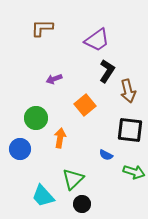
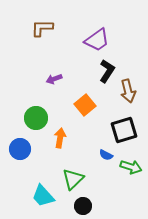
black square: moved 6 px left; rotated 24 degrees counterclockwise
green arrow: moved 3 px left, 5 px up
black circle: moved 1 px right, 2 px down
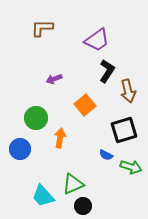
green triangle: moved 5 px down; rotated 20 degrees clockwise
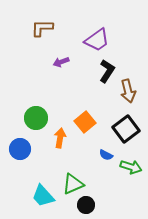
purple arrow: moved 7 px right, 17 px up
orange square: moved 17 px down
black square: moved 2 px right, 1 px up; rotated 20 degrees counterclockwise
black circle: moved 3 px right, 1 px up
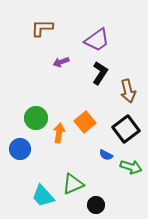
black L-shape: moved 7 px left, 2 px down
orange arrow: moved 1 px left, 5 px up
black circle: moved 10 px right
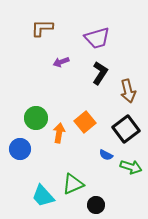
purple trapezoid: moved 2 px up; rotated 20 degrees clockwise
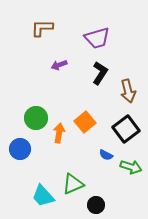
purple arrow: moved 2 px left, 3 px down
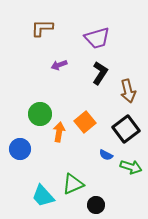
green circle: moved 4 px right, 4 px up
orange arrow: moved 1 px up
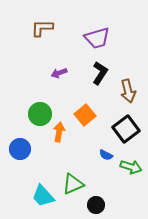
purple arrow: moved 8 px down
orange square: moved 7 px up
